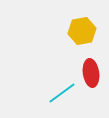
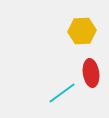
yellow hexagon: rotated 8 degrees clockwise
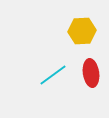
cyan line: moved 9 px left, 18 px up
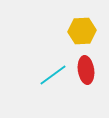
red ellipse: moved 5 px left, 3 px up
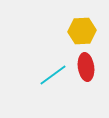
red ellipse: moved 3 px up
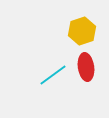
yellow hexagon: rotated 16 degrees counterclockwise
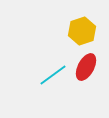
red ellipse: rotated 36 degrees clockwise
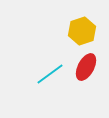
cyan line: moved 3 px left, 1 px up
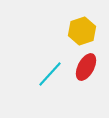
cyan line: rotated 12 degrees counterclockwise
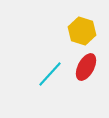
yellow hexagon: rotated 24 degrees counterclockwise
